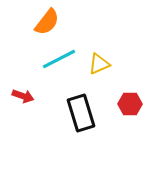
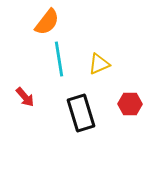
cyan line: rotated 72 degrees counterclockwise
red arrow: moved 2 px right, 1 px down; rotated 30 degrees clockwise
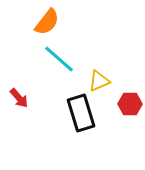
cyan line: rotated 40 degrees counterclockwise
yellow triangle: moved 17 px down
red arrow: moved 6 px left, 1 px down
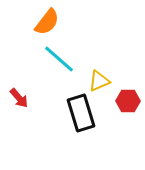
red hexagon: moved 2 px left, 3 px up
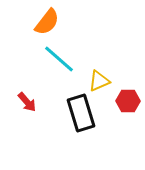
red arrow: moved 8 px right, 4 px down
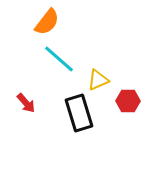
yellow triangle: moved 1 px left, 1 px up
red arrow: moved 1 px left, 1 px down
black rectangle: moved 2 px left
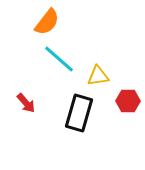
yellow triangle: moved 4 px up; rotated 15 degrees clockwise
black rectangle: rotated 33 degrees clockwise
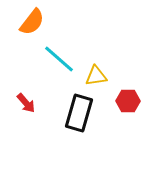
orange semicircle: moved 15 px left
yellow triangle: moved 2 px left
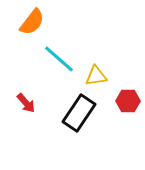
black rectangle: rotated 18 degrees clockwise
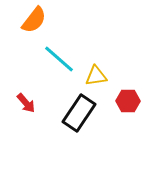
orange semicircle: moved 2 px right, 2 px up
